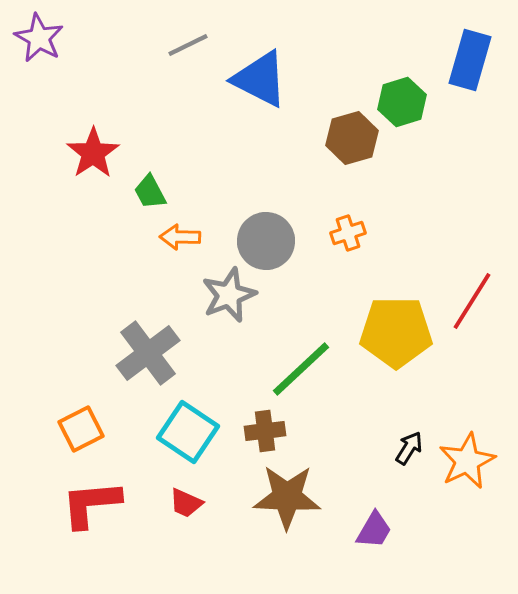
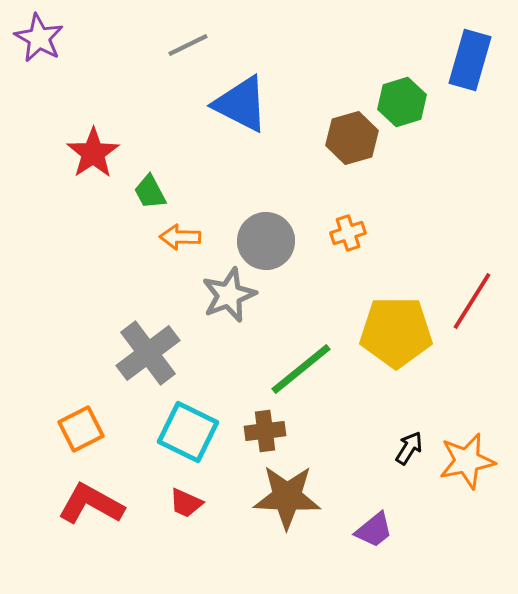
blue triangle: moved 19 px left, 25 px down
green line: rotated 4 degrees clockwise
cyan square: rotated 8 degrees counterclockwise
orange star: rotated 14 degrees clockwise
red L-shape: rotated 34 degrees clockwise
purple trapezoid: rotated 21 degrees clockwise
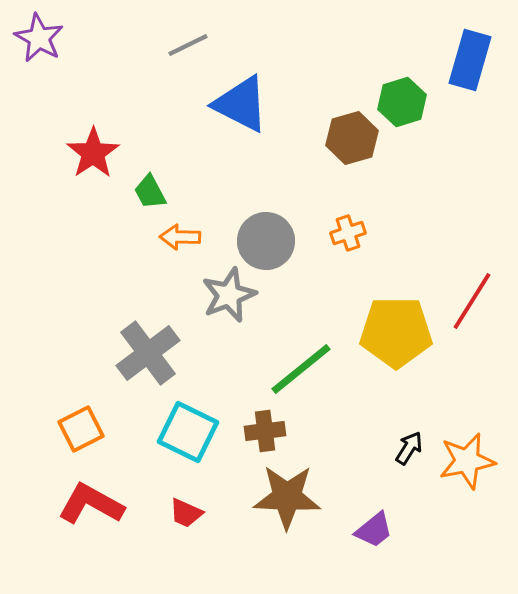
red trapezoid: moved 10 px down
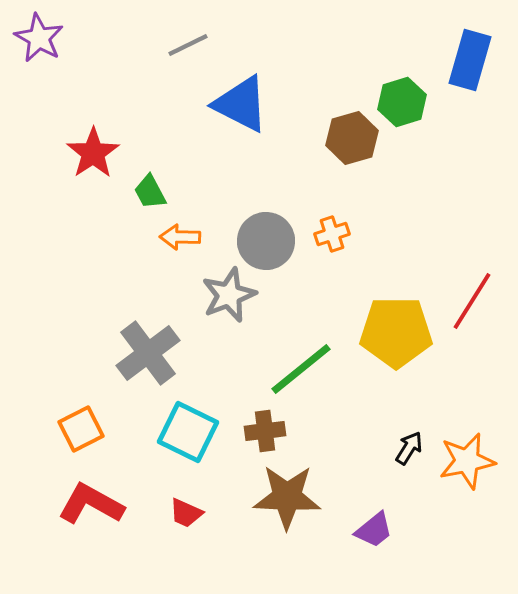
orange cross: moved 16 px left, 1 px down
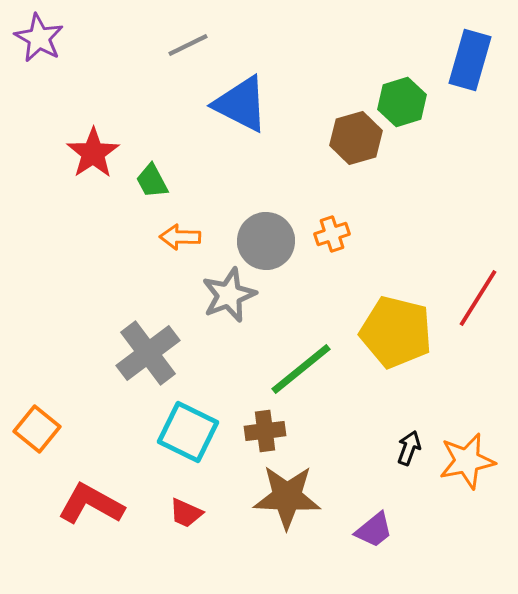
brown hexagon: moved 4 px right
green trapezoid: moved 2 px right, 11 px up
red line: moved 6 px right, 3 px up
yellow pentagon: rotated 14 degrees clockwise
orange square: moved 44 px left; rotated 24 degrees counterclockwise
black arrow: rotated 12 degrees counterclockwise
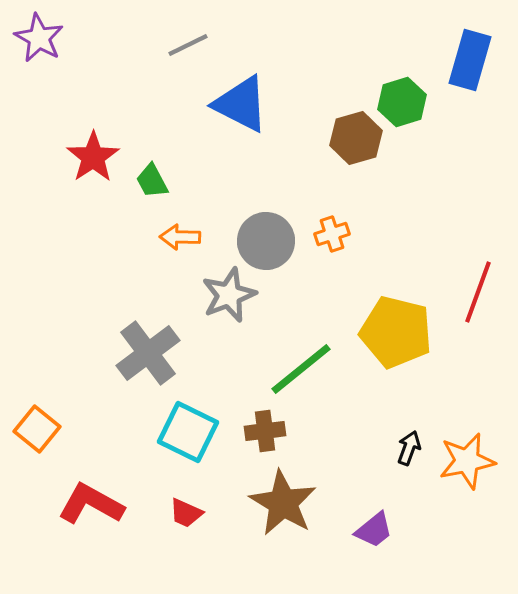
red star: moved 4 px down
red line: moved 6 px up; rotated 12 degrees counterclockwise
brown star: moved 4 px left, 6 px down; rotated 28 degrees clockwise
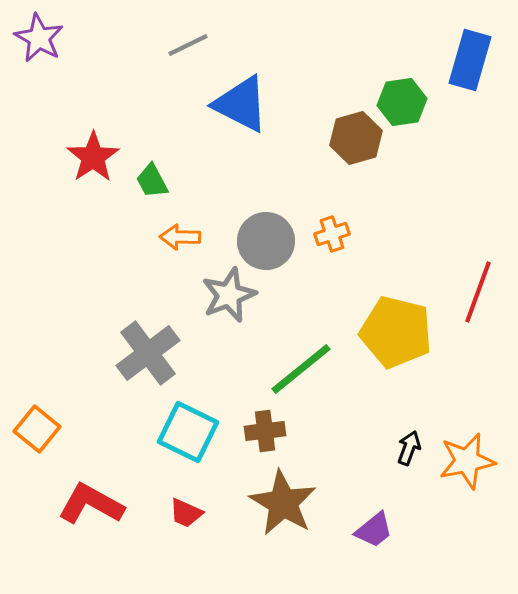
green hexagon: rotated 9 degrees clockwise
